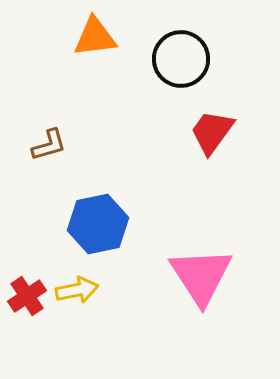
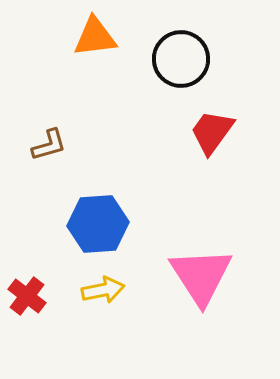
blue hexagon: rotated 8 degrees clockwise
yellow arrow: moved 26 px right
red cross: rotated 18 degrees counterclockwise
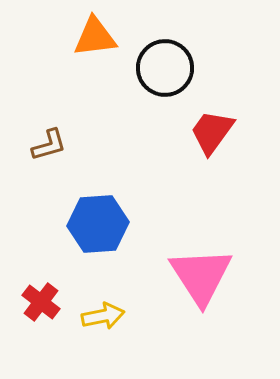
black circle: moved 16 px left, 9 px down
yellow arrow: moved 26 px down
red cross: moved 14 px right, 6 px down
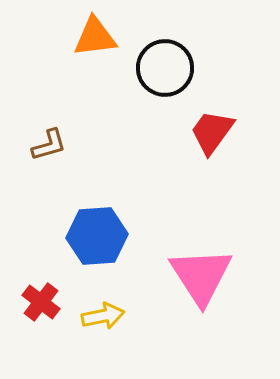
blue hexagon: moved 1 px left, 12 px down
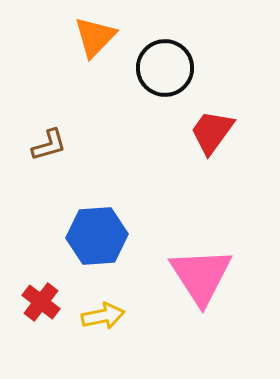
orange triangle: rotated 39 degrees counterclockwise
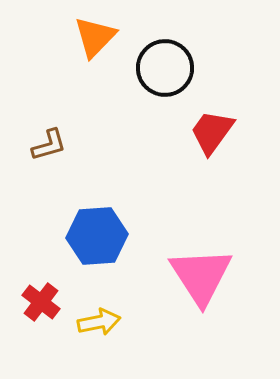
yellow arrow: moved 4 px left, 6 px down
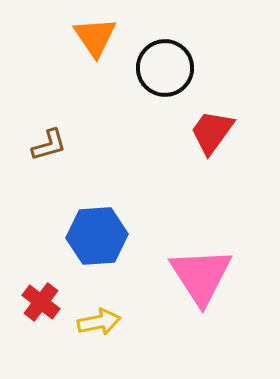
orange triangle: rotated 18 degrees counterclockwise
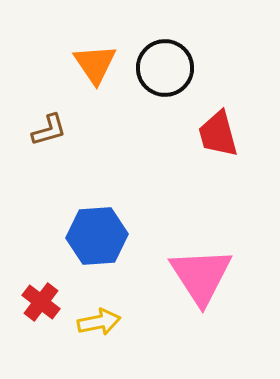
orange triangle: moved 27 px down
red trapezoid: moved 6 px right, 2 px down; rotated 51 degrees counterclockwise
brown L-shape: moved 15 px up
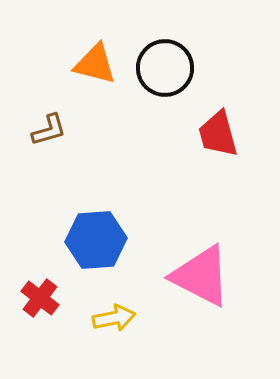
orange triangle: rotated 42 degrees counterclockwise
blue hexagon: moved 1 px left, 4 px down
pink triangle: rotated 30 degrees counterclockwise
red cross: moved 1 px left, 4 px up
yellow arrow: moved 15 px right, 4 px up
